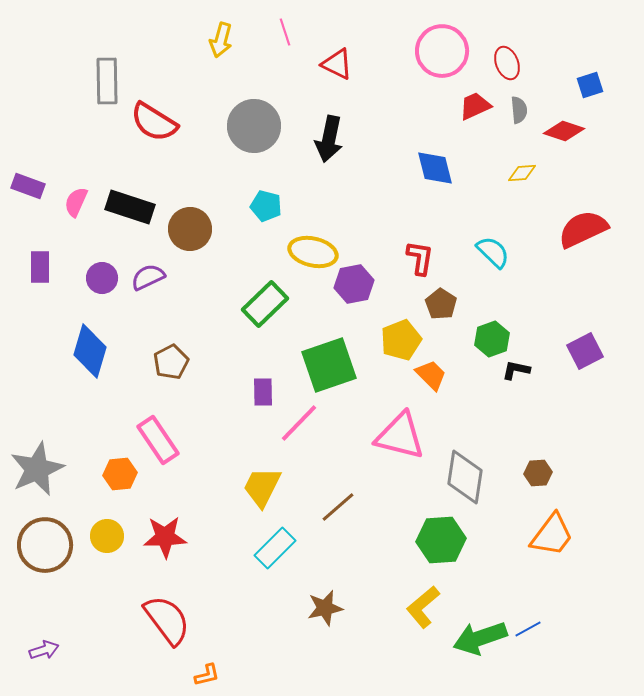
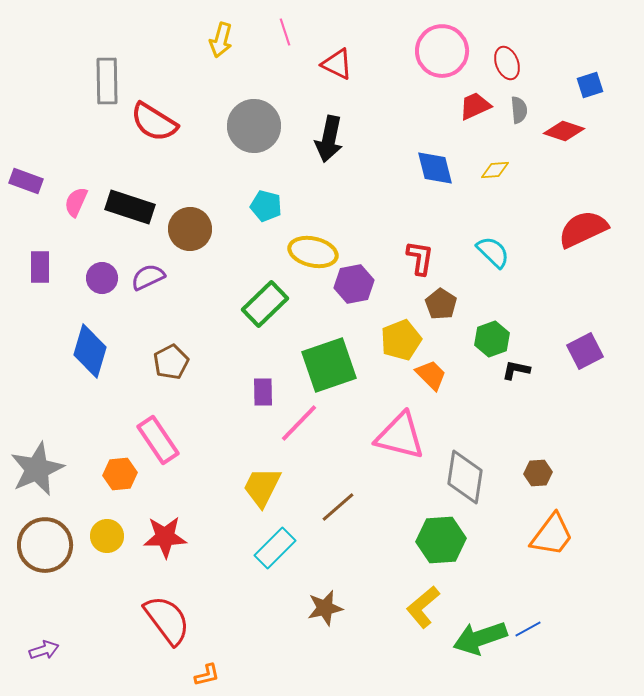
yellow diamond at (522, 173): moved 27 px left, 3 px up
purple rectangle at (28, 186): moved 2 px left, 5 px up
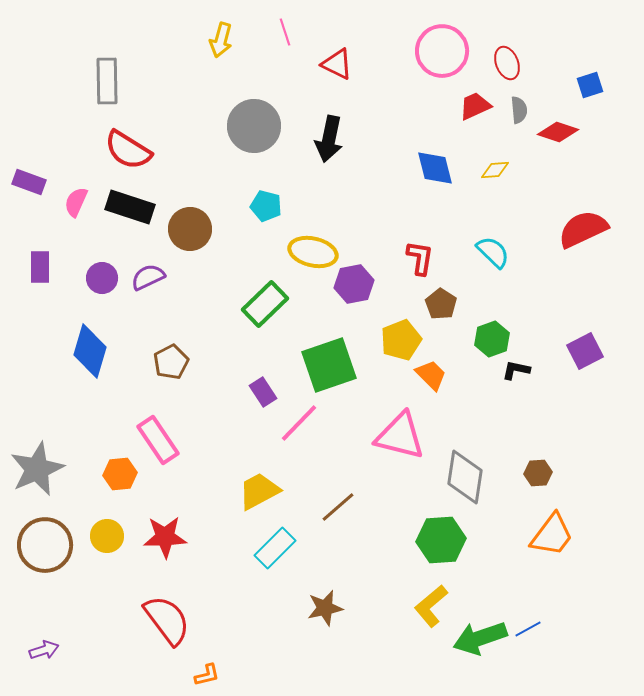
red semicircle at (154, 122): moved 26 px left, 28 px down
red diamond at (564, 131): moved 6 px left, 1 px down
purple rectangle at (26, 181): moved 3 px right, 1 px down
purple rectangle at (263, 392): rotated 32 degrees counterclockwise
yellow trapezoid at (262, 487): moved 3 px left, 4 px down; rotated 36 degrees clockwise
yellow L-shape at (423, 607): moved 8 px right, 1 px up
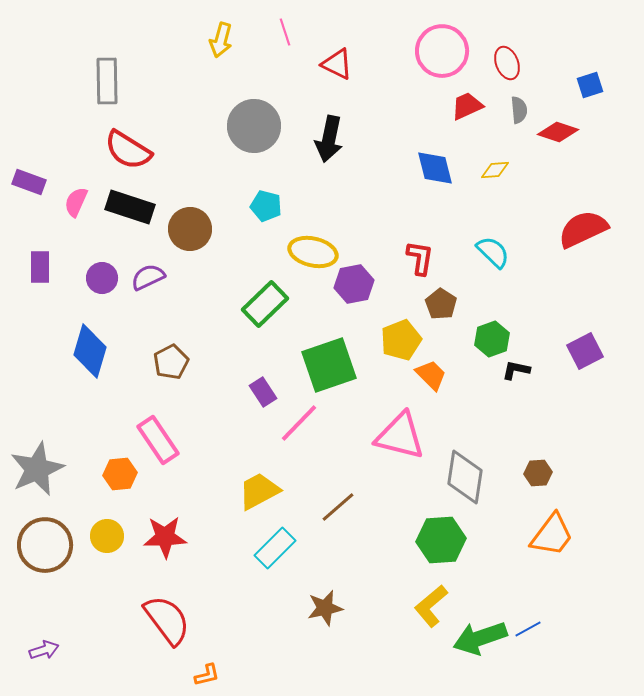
red trapezoid at (475, 106): moved 8 px left
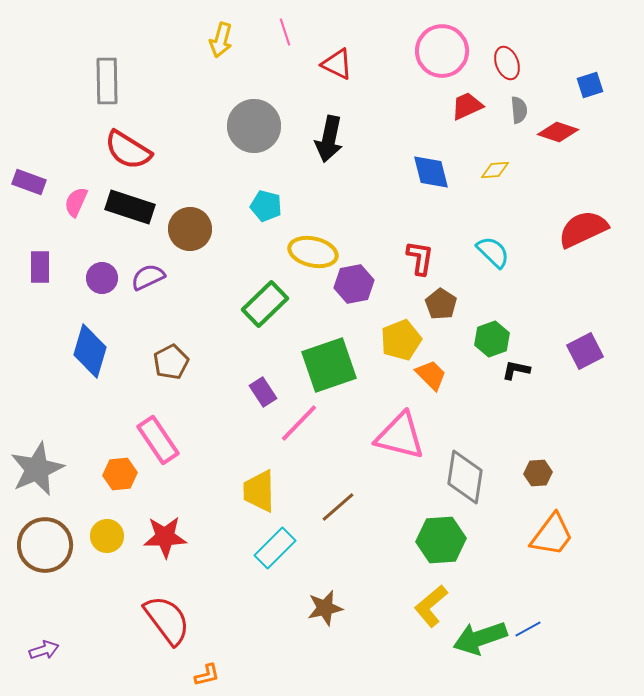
blue diamond at (435, 168): moved 4 px left, 4 px down
yellow trapezoid at (259, 491): rotated 63 degrees counterclockwise
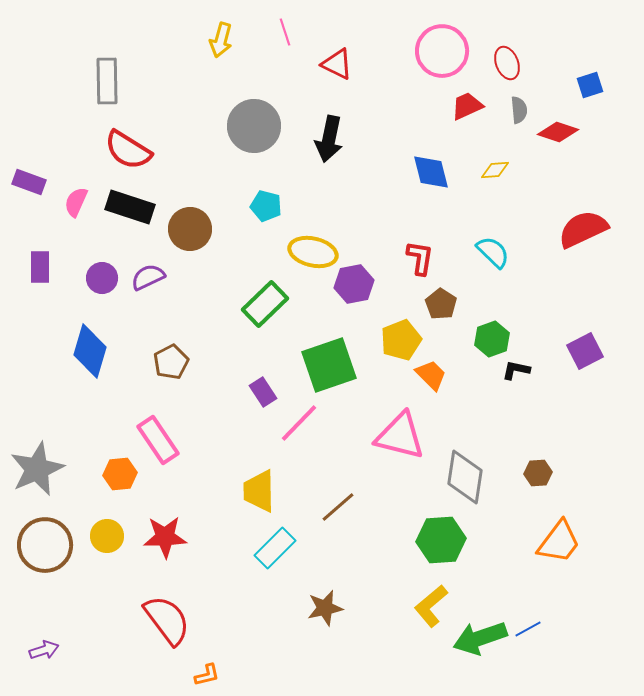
orange trapezoid at (552, 535): moved 7 px right, 7 px down
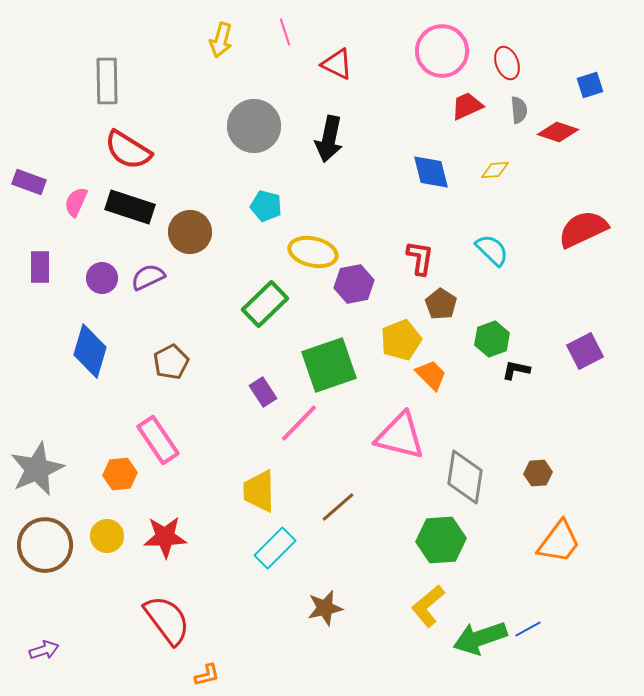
brown circle at (190, 229): moved 3 px down
cyan semicircle at (493, 252): moved 1 px left, 2 px up
yellow L-shape at (431, 606): moved 3 px left
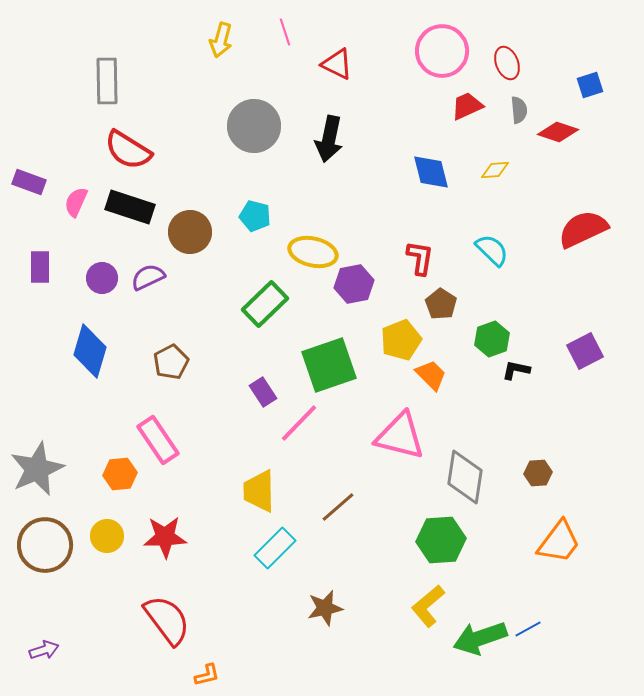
cyan pentagon at (266, 206): moved 11 px left, 10 px down
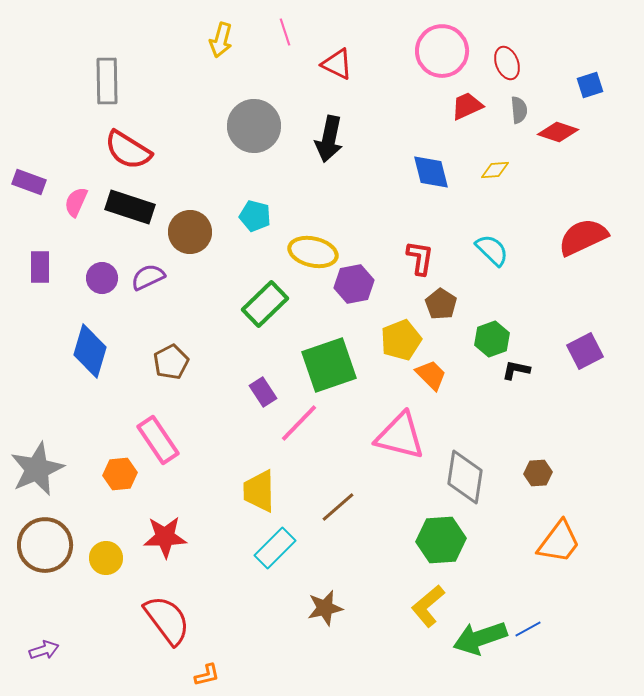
red semicircle at (583, 229): moved 8 px down
yellow circle at (107, 536): moved 1 px left, 22 px down
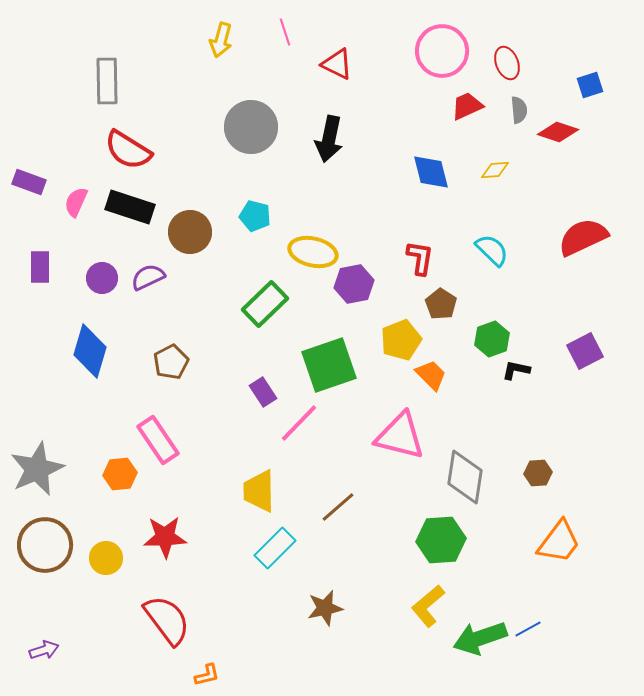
gray circle at (254, 126): moved 3 px left, 1 px down
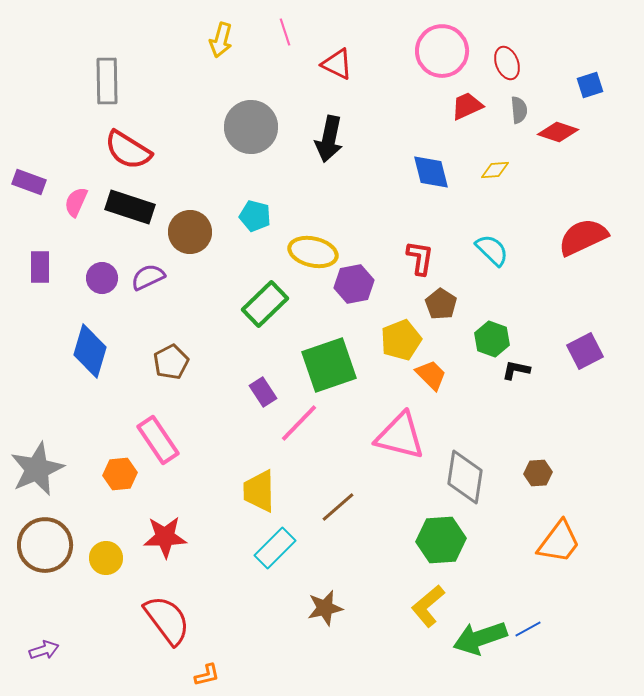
green hexagon at (492, 339): rotated 20 degrees counterclockwise
